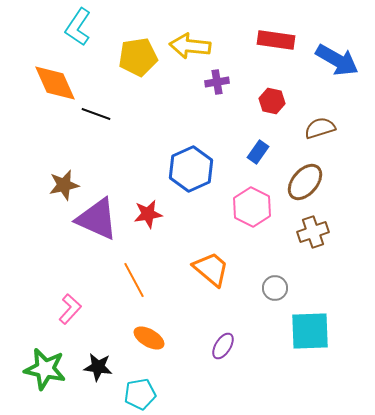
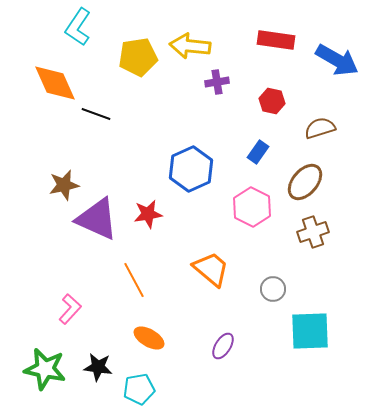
gray circle: moved 2 px left, 1 px down
cyan pentagon: moved 1 px left, 5 px up
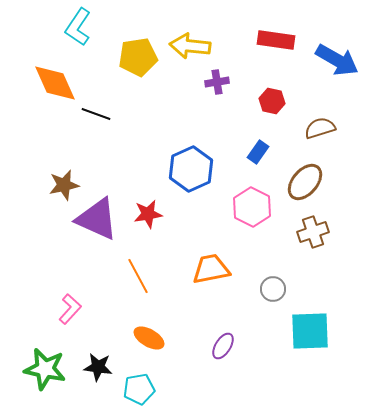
orange trapezoid: rotated 51 degrees counterclockwise
orange line: moved 4 px right, 4 px up
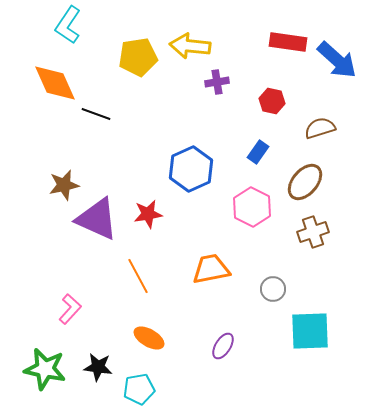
cyan L-shape: moved 10 px left, 2 px up
red rectangle: moved 12 px right, 2 px down
blue arrow: rotated 12 degrees clockwise
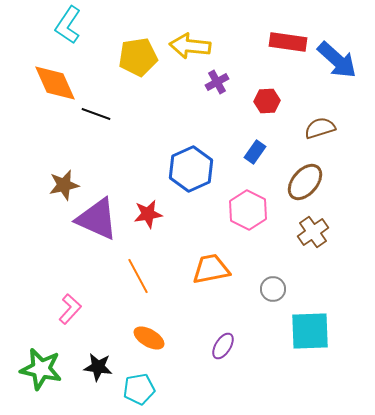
purple cross: rotated 20 degrees counterclockwise
red hexagon: moved 5 px left; rotated 15 degrees counterclockwise
blue rectangle: moved 3 px left
pink hexagon: moved 4 px left, 3 px down
brown cross: rotated 16 degrees counterclockwise
green star: moved 4 px left
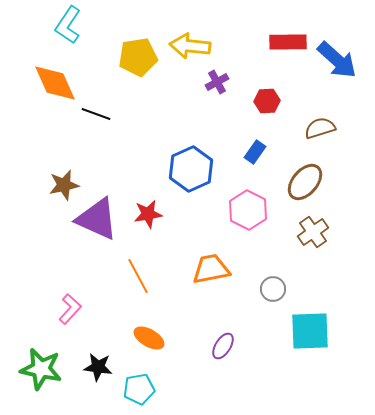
red rectangle: rotated 9 degrees counterclockwise
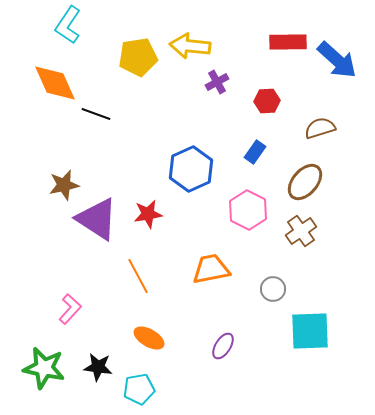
purple triangle: rotated 9 degrees clockwise
brown cross: moved 12 px left, 1 px up
green star: moved 3 px right, 1 px up
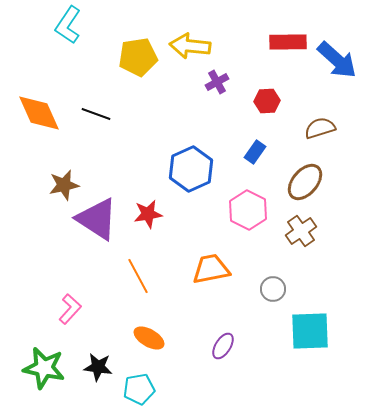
orange diamond: moved 16 px left, 30 px down
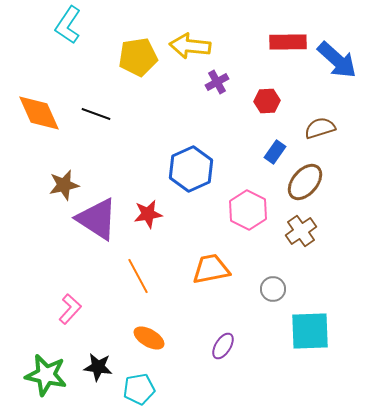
blue rectangle: moved 20 px right
green star: moved 2 px right, 7 px down
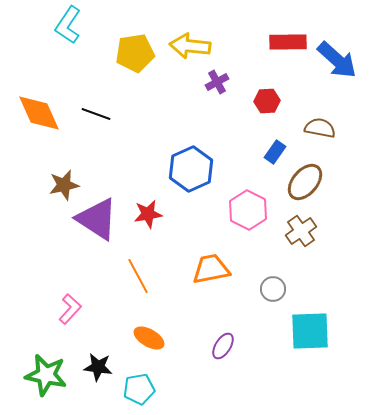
yellow pentagon: moved 3 px left, 4 px up
brown semicircle: rotated 28 degrees clockwise
